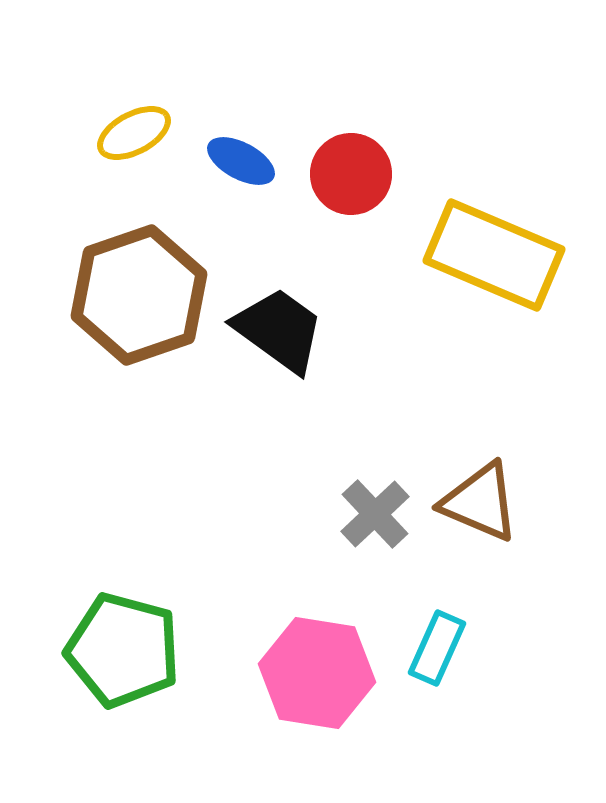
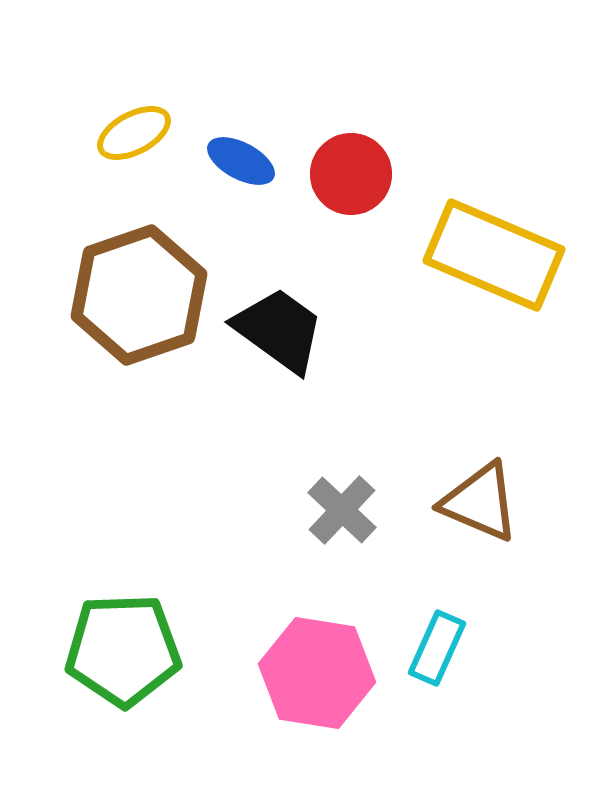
gray cross: moved 33 px left, 4 px up; rotated 4 degrees counterclockwise
green pentagon: rotated 17 degrees counterclockwise
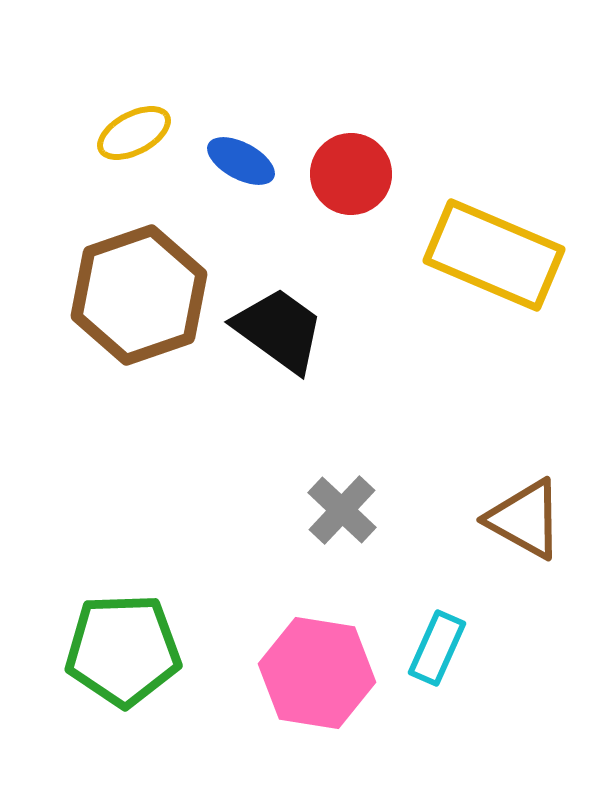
brown triangle: moved 45 px right, 17 px down; rotated 6 degrees clockwise
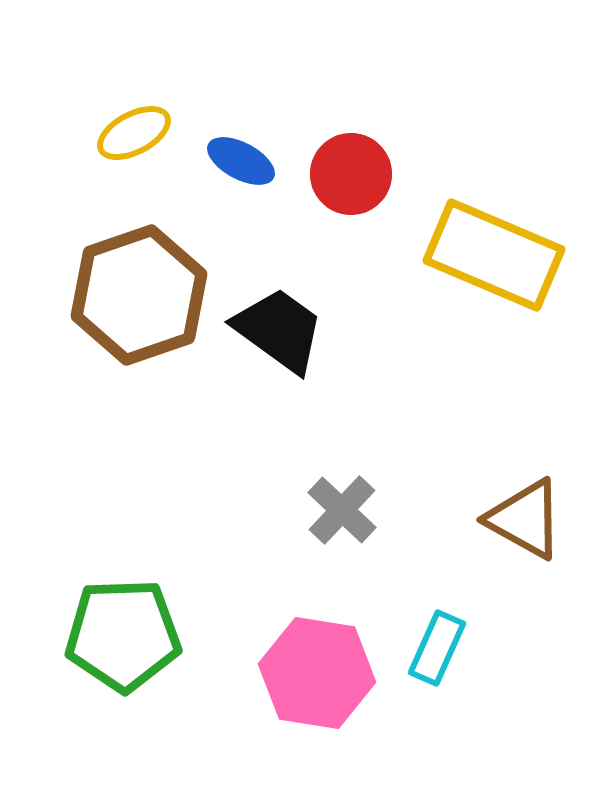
green pentagon: moved 15 px up
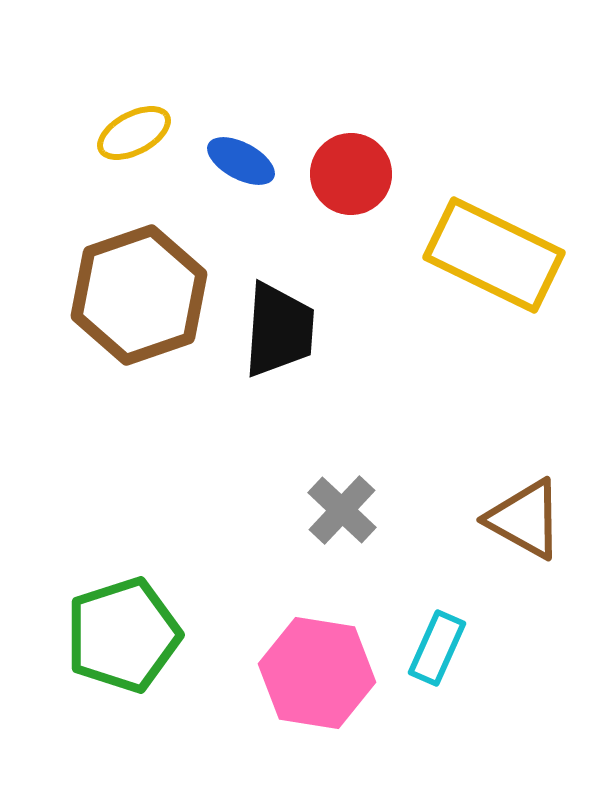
yellow rectangle: rotated 3 degrees clockwise
black trapezoid: rotated 58 degrees clockwise
green pentagon: rotated 16 degrees counterclockwise
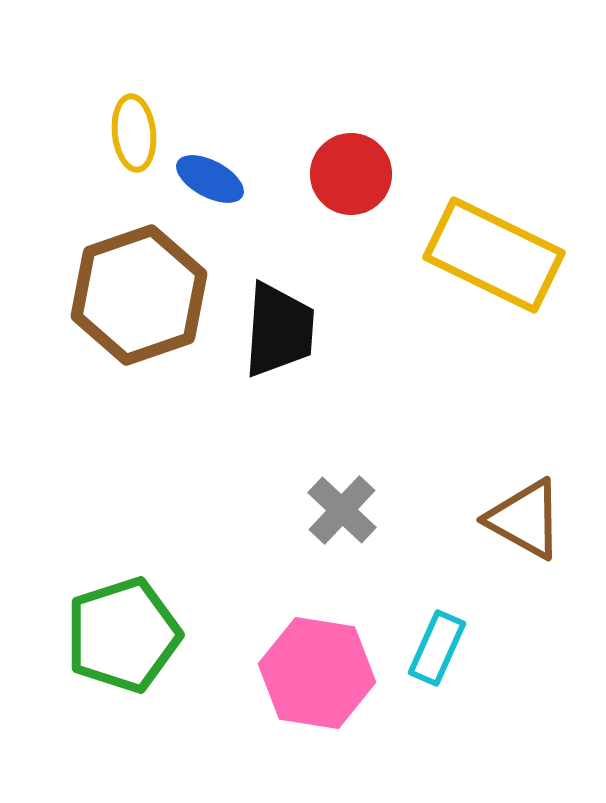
yellow ellipse: rotated 68 degrees counterclockwise
blue ellipse: moved 31 px left, 18 px down
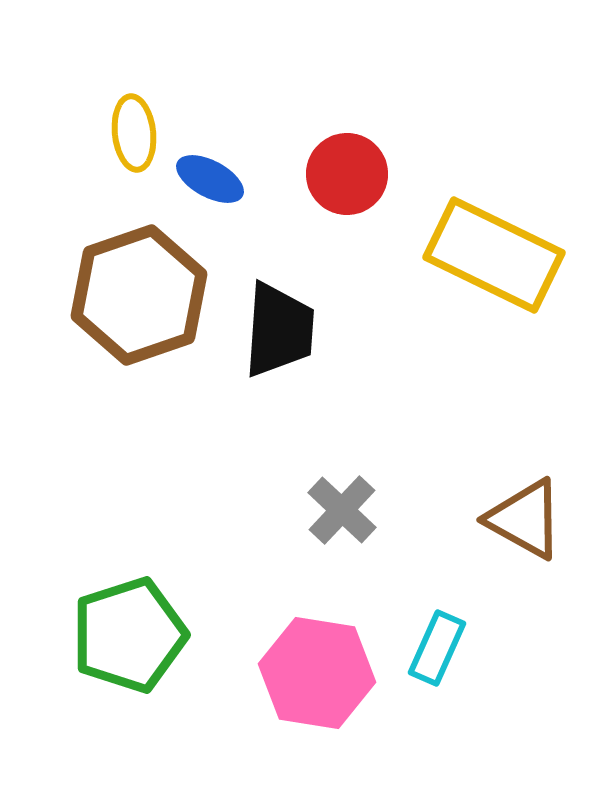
red circle: moved 4 px left
green pentagon: moved 6 px right
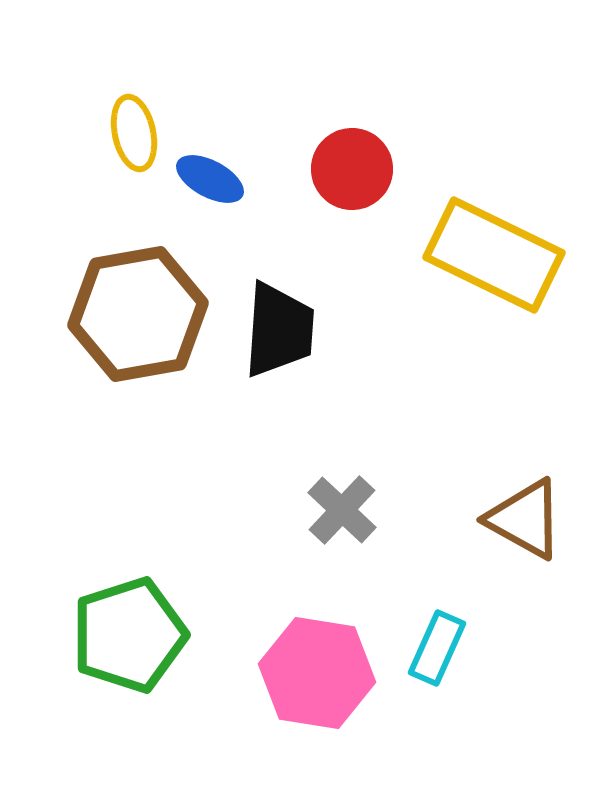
yellow ellipse: rotated 6 degrees counterclockwise
red circle: moved 5 px right, 5 px up
brown hexagon: moved 1 px left, 19 px down; rotated 9 degrees clockwise
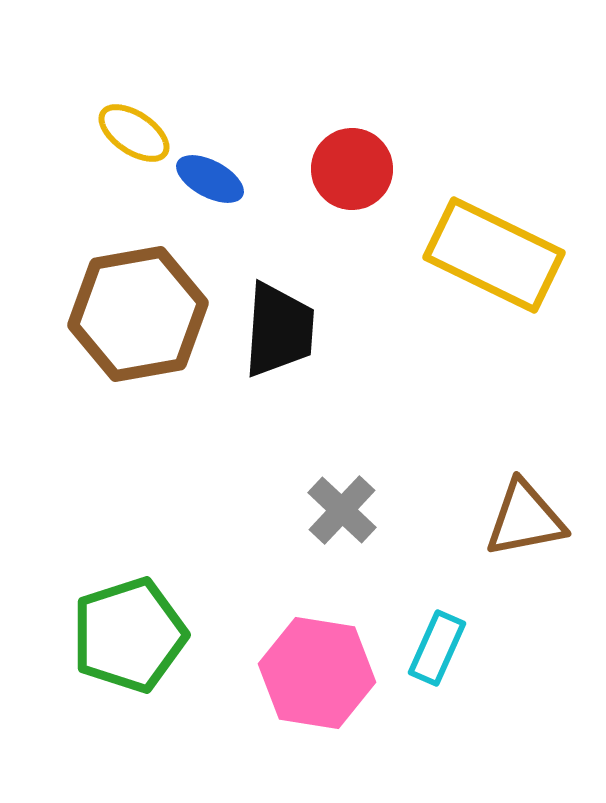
yellow ellipse: rotated 44 degrees counterclockwise
brown triangle: rotated 40 degrees counterclockwise
